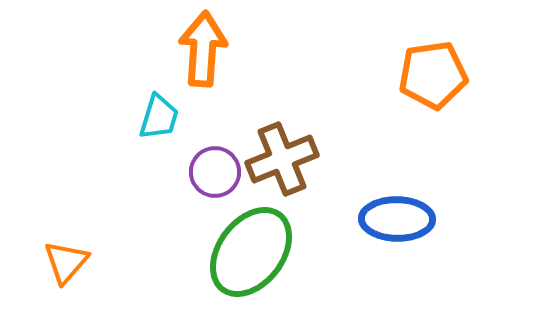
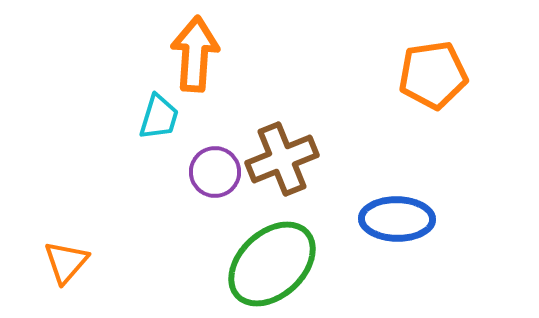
orange arrow: moved 8 px left, 5 px down
green ellipse: moved 21 px right, 12 px down; rotated 10 degrees clockwise
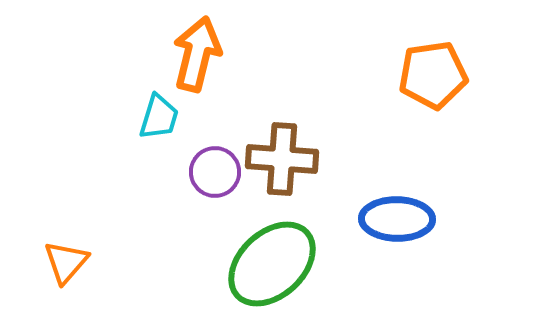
orange arrow: moved 2 px right; rotated 10 degrees clockwise
brown cross: rotated 26 degrees clockwise
